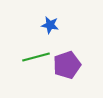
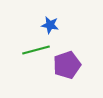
green line: moved 7 px up
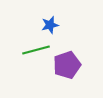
blue star: rotated 24 degrees counterclockwise
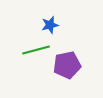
purple pentagon: rotated 8 degrees clockwise
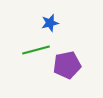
blue star: moved 2 px up
